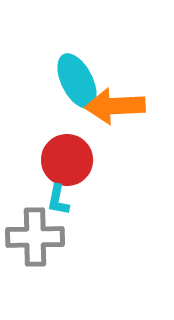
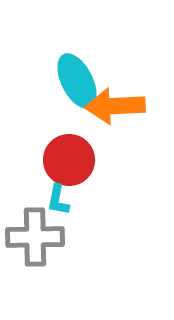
red circle: moved 2 px right
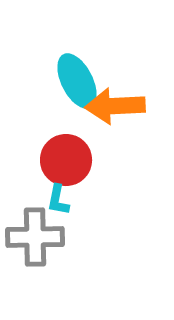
red circle: moved 3 px left
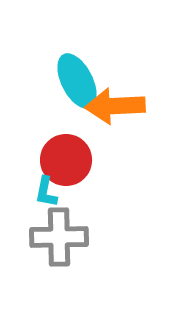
cyan L-shape: moved 12 px left, 8 px up
gray cross: moved 24 px right
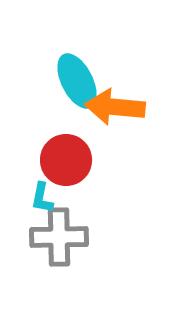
orange arrow: moved 1 px down; rotated 8 degrees clockwise
cyan L-shape: moved 4 px left, 6 px down
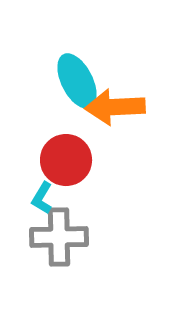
orange arrow: rotated 8 degrees counterclockwise
cyan L-shape: rotated 20 degrees clockwise
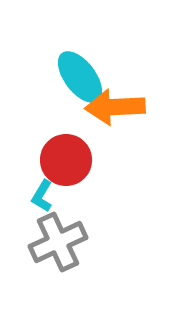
cyan ellipse: moved 3 px right, 4 px up; rotated 10 degrees counterclockwise
cyan L-shape: moved 2 px up
gray cross: moved 1 px left, 5 px down; rotated 24 degrees counterclockwise
